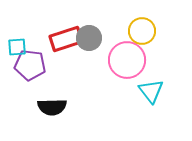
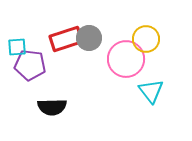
yellow circle: moved 4 px right, 8 px down
pink circle: moved 1 px left, 1 px up
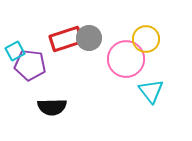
cyan square: moved 2 px left, 4 px down; rotated 24 degrees counterclockwise
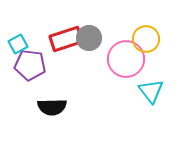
cyan square: moved 3 px right, 7 px up
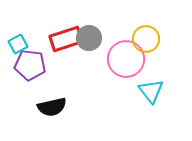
black semicircle: rotated 12 degrees counterclockwise
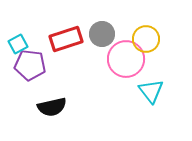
gray circle: moved 13 px right, 4 px up
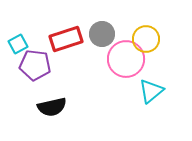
purple pentagon: moved 5 px right
cyan triangle: rotated 28 degrees clockwise
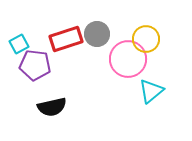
gray circle: moved 5 px left
cyan square: moved 1 px right
pink circle: moved 2 px right
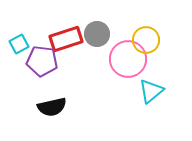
yellow circle: moved 1 px down
purple pentagon: moved 7 px right, 4 px up
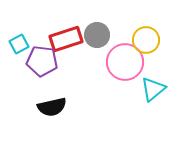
gray circle: moved 1 px down
pink circle: moved 3 px left, 3 px down
cyan triangle: moved 2 px right, 2 px up
